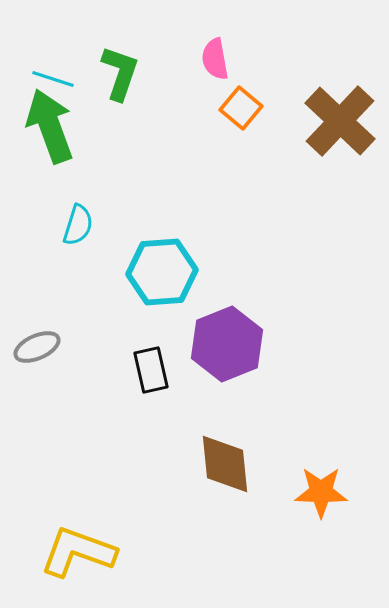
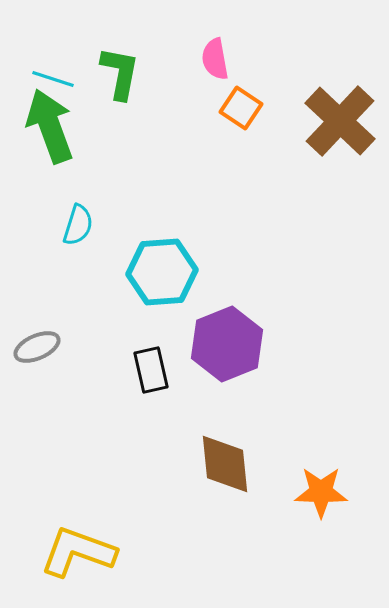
green L-shape: rotated 8 degrees counterclockwise
orange square: rotated 6 degrees counterclockwise
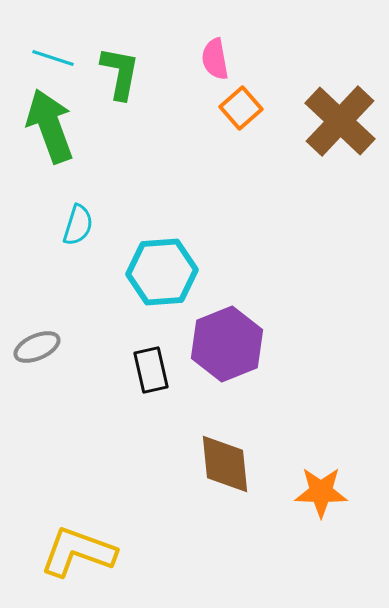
cyan line: moved 21 px up
orange square: rotated 15 degrees clockwise
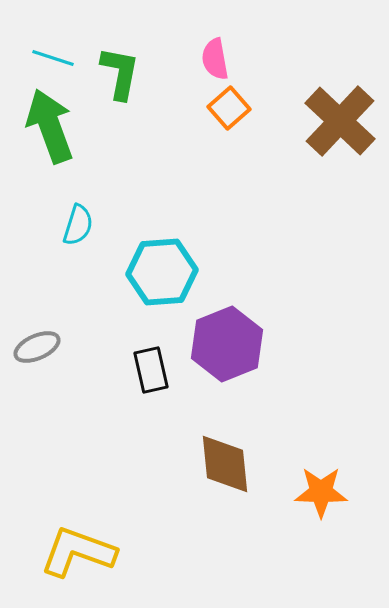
orange square: moved 12 px left
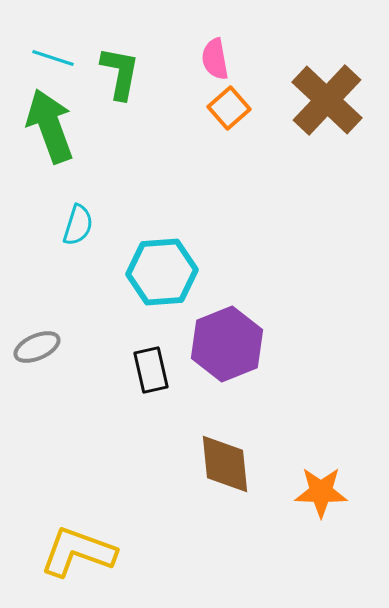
brown cross: moved 13 px left, 21 px up
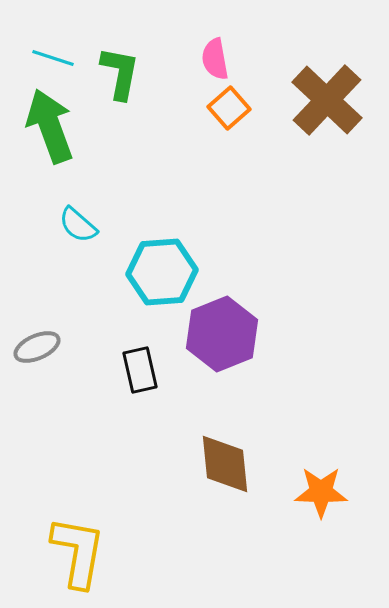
cyan semicircle: rotated 114 degrees clockwise
purple hexagon: moved 5 px left, 10 px up
black rectangle: moved 11 px left
yellow L-shape: rotated 80 degrees clockwise
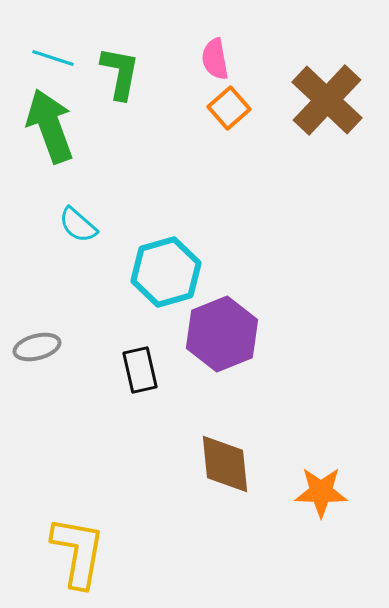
cyan hexagon: moved 4 px right; rotated 12 degrees counterclockwise
gray ellipse: rotated 9 degrees clockwise
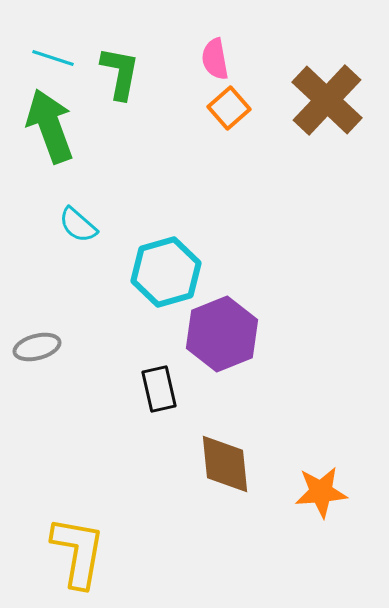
black rectangle: moved 19 px right, 19 px down
orange star: rotated 6 degrees counterclockwise
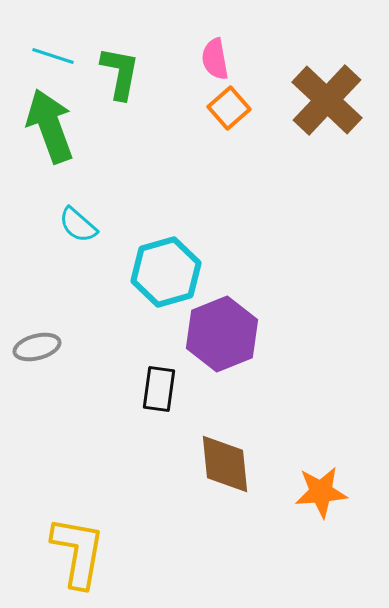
cyan line: moved 2 px up
black rectangle: rotated 21 degrees clockwise
